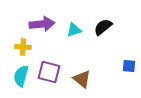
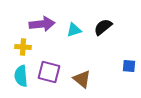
cyan semicircle: rotated 20 degrees counterclockwise
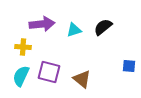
cyan semicircle: rotated 30 degrees clockwise
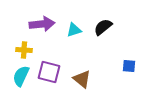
yellow cross: moved 1 px right, 3 px down
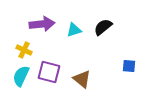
yellow cross: rotated 21 degrees clockwise
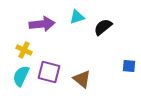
cyan triangle: moved 3 px right, 13 px up
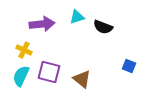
black semicircle: rotated 120 degrees counterclockwise
blue square: rotated 16 degrees clockwise
